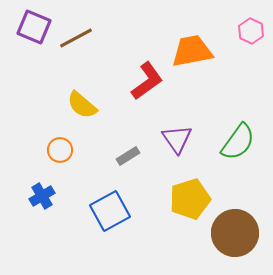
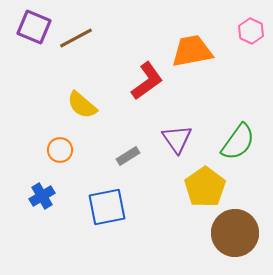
yellow pentagon: moved 15 px right, 12 px up; rotated 18 degrees counterclockwise
blue square: moved 3 px left, 4 px up; rotated 18 degrees clockwise
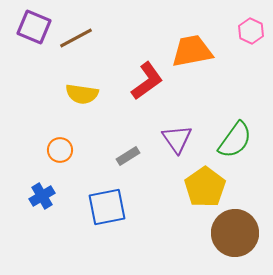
yellow semicircle: moved 11 px up; rotated 32 degrees counterclockwise
green semicircle: moved 3 px left, 2 px up
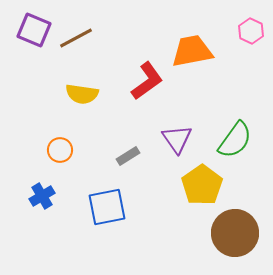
purple square: moved 3 px down
yellow pentagon: moved 3 px left, 2 px up
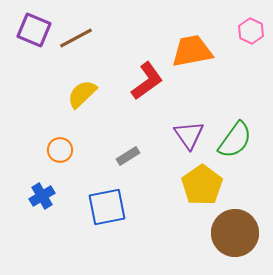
yellow semicircle: rotated 128 degrees clockwise
purple triangle: moved 12 px right, 4 px up
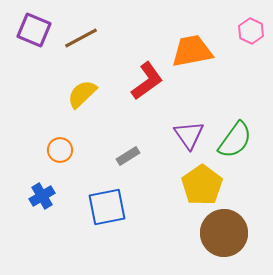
brown line: moved 5 px right
brown circle: moved 11 px left
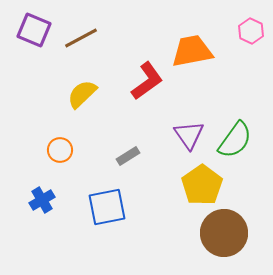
blue cross: moved 4 px down
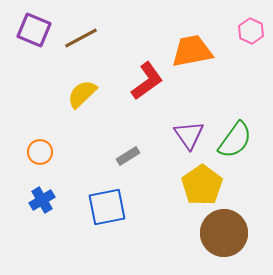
orange circle: moved 20 px left, 2 px down
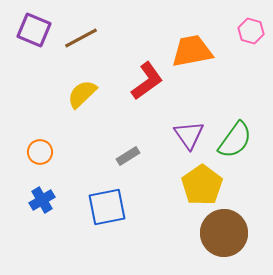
pink hexagon: rotated 10 degrees counterclockwise
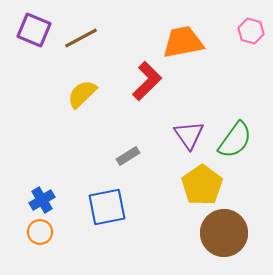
orange trapezoid: moved 9 px left, 9 px up
red L-shape: rotated 9 degrees counterclockwise
orange circle: moved 80 px down
